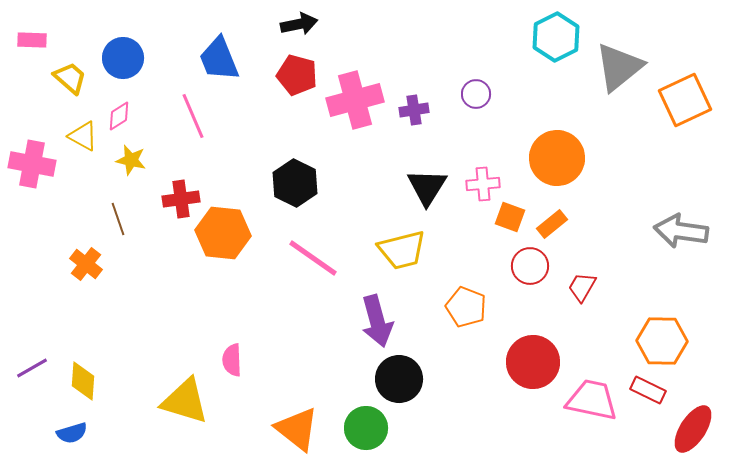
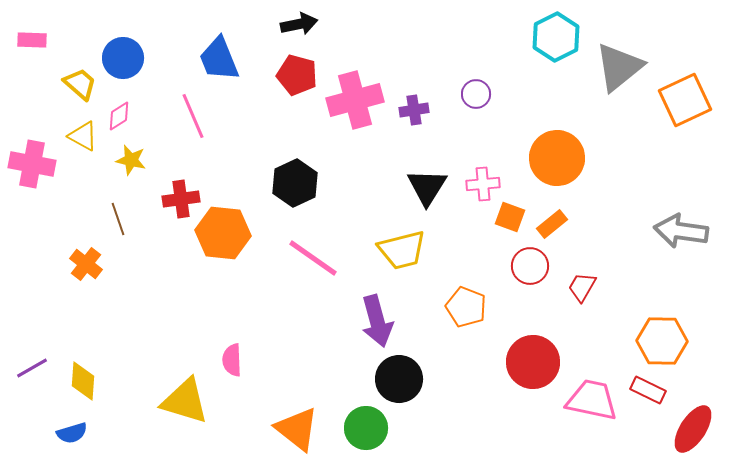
yellow trapezoid at (70, 78): moved 10 px right, 6 px down
black hexagon at (295, 183): rotated 9 degrees clockwise
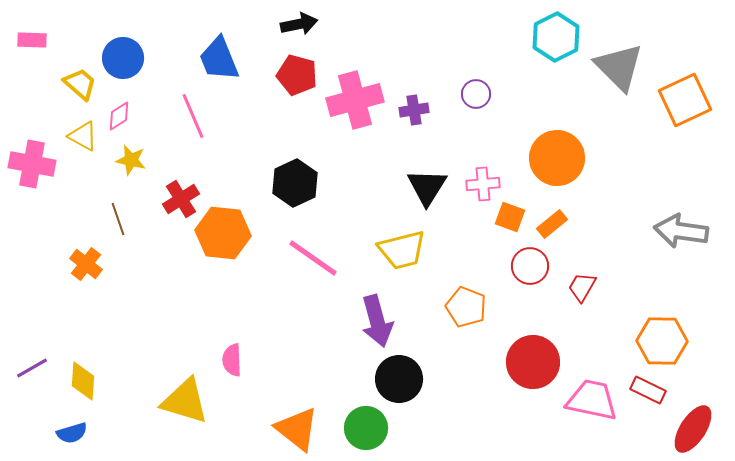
gray triangle at (619, 67): rotated 36 degrees counterclockwise
red cross at (181, 199): rotated 24 degrees counterclockwise
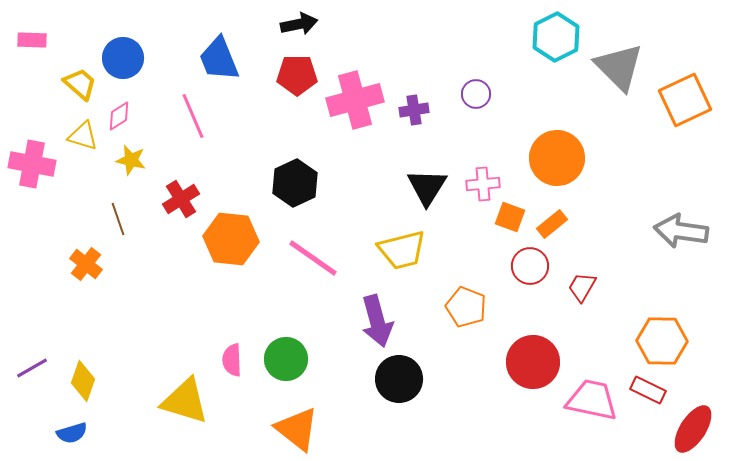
red pentagon at (297, 75): rotated 15 degrees counterclockwise
yellow triangle at (83, 136): rotated 12 degrees counterclockwise
orange hexagon at (223, 233): moved 8 px right, 6 px down
yellow diamond at (83, 381): rotated 15 degrees clockwise
green circle at (366, 428): moved 80 px left, 69 px up
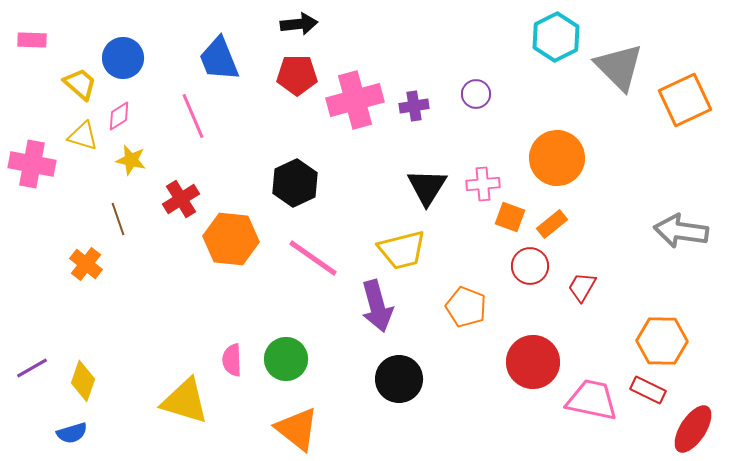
black arrow at (299, 24): rotated 6 degrees clockwise
purple cross at (414, 110): moved 4 px up
purple arrow at (377, 321): moved 15 px up
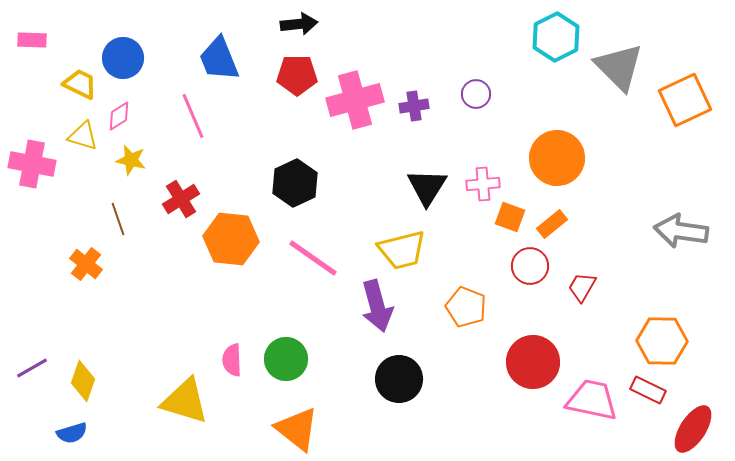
yellow trapezoid at (80, 84): rotated 15 degrees counterclockwise
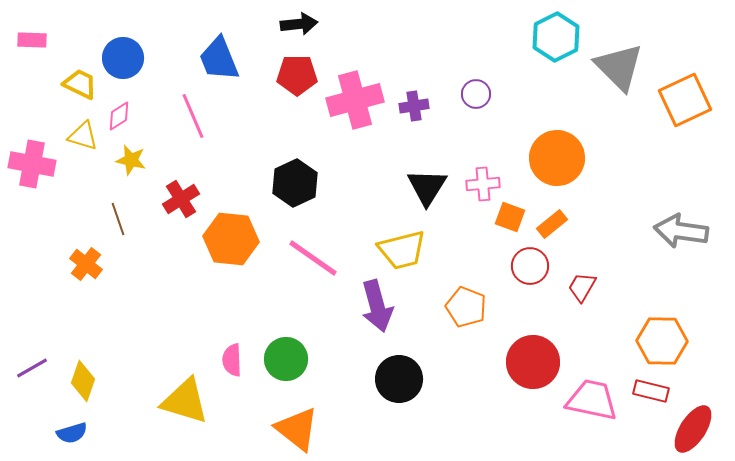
red rectangle at (648, 390): moved 3 px right, 1 px down; rotated 12 degrees counterclockwise
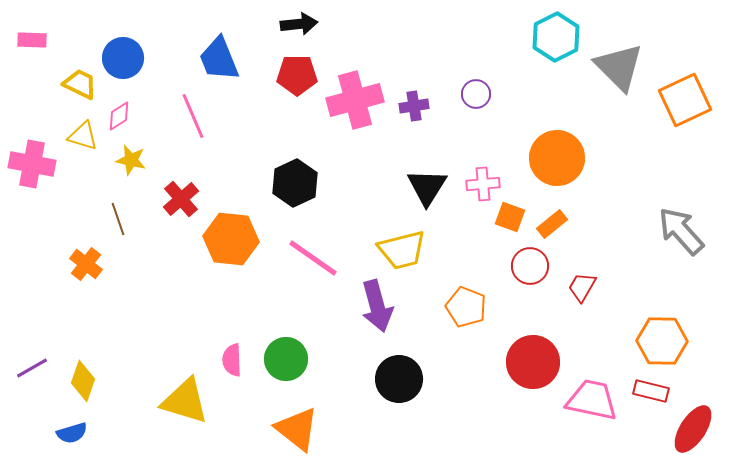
red cross at (181, 199): rotated 9 degrees counterclockwise
gray arrow at (681, 231): rotated 40 degrees clockwise
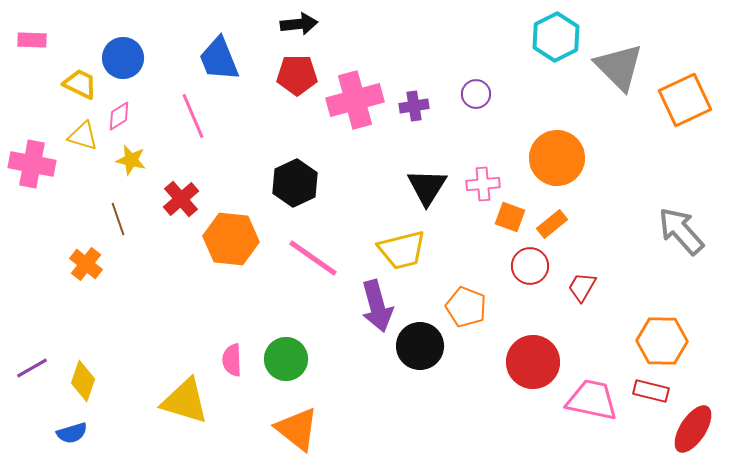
black circle at (399, 379): moved 21 px right, 33 px up
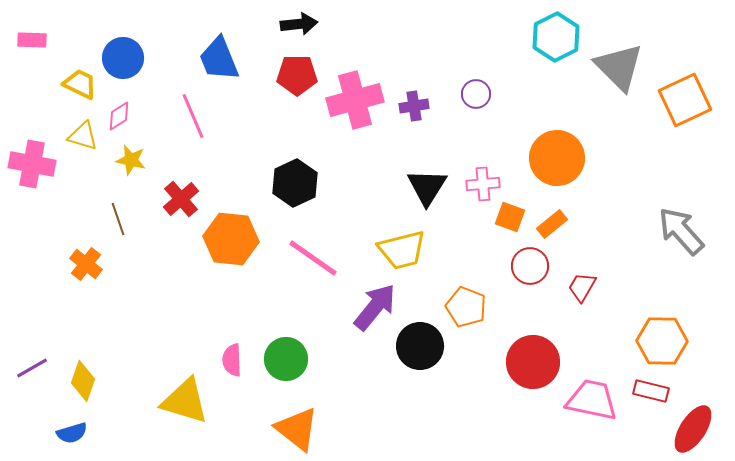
purple arrow at (377, 306): moved 2 px left, 1 px down; rotated 126 degrees counterclockwise
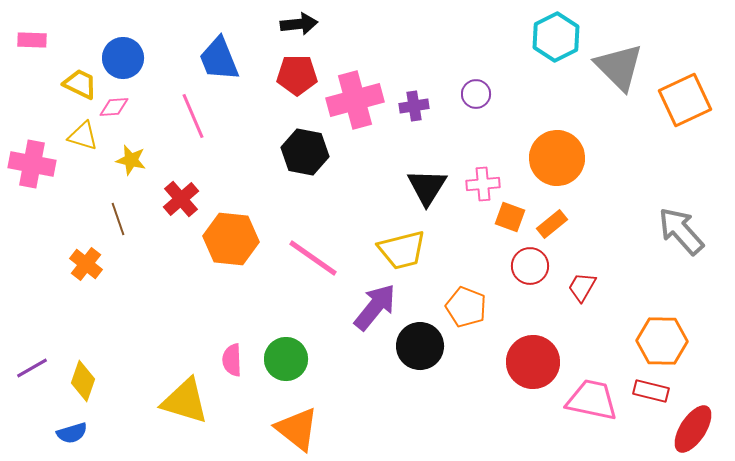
pink diamond at (119, 116): moved 5 px left, 9 px up; rotated 28 degrees clockwise
black hexagon at (295, 183): moved 10 px right, 31 px up; rotated 24 degrees counterclockwise
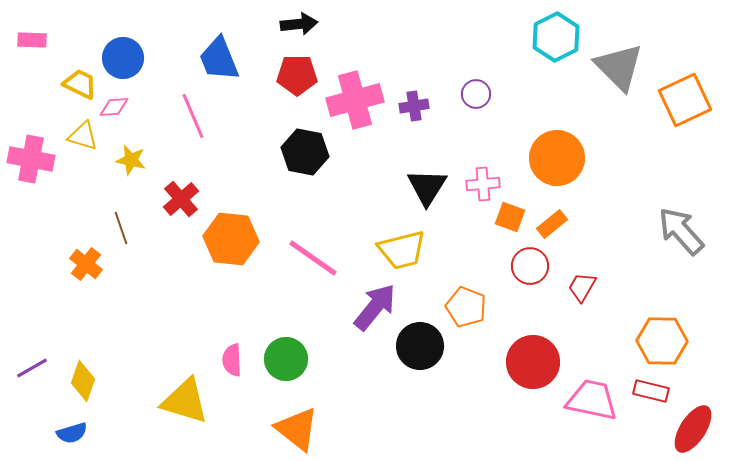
pink cross at (32, 164): moved 1 px left, 5 px up
brown line at (118, 219): moved 3 px right, 9 px down
